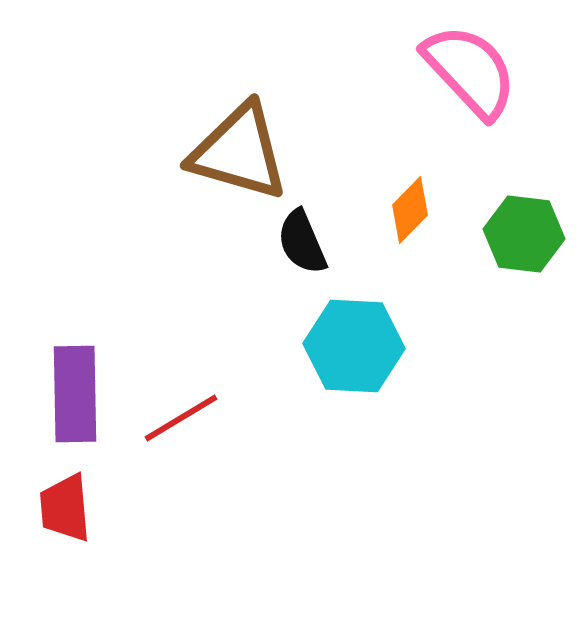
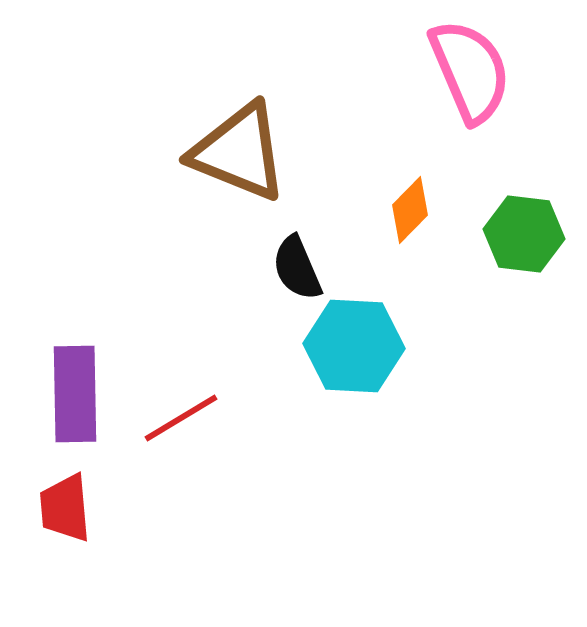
pink semicircle: rotated 20 degrees clockwise
brown triangle: rotated 6 degrees clockwise
black semicircle: moved 5 px left, 26 px down
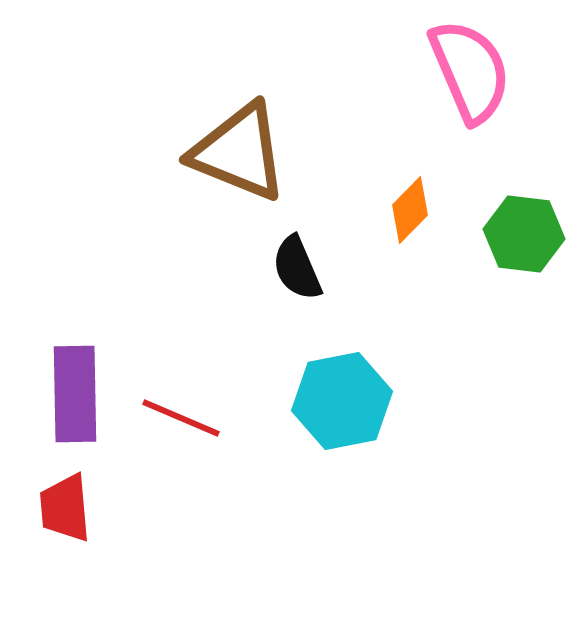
cyan hexagon: moved 12 px left, 55 px down; rotated 14 degrees counterclockwise
red line: rotated 54 degrees clockwise
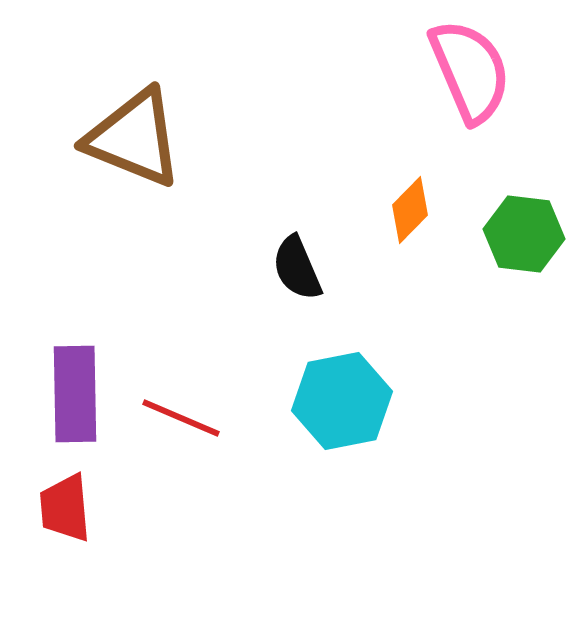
brown triangle: moved 105 px left, 14 px up
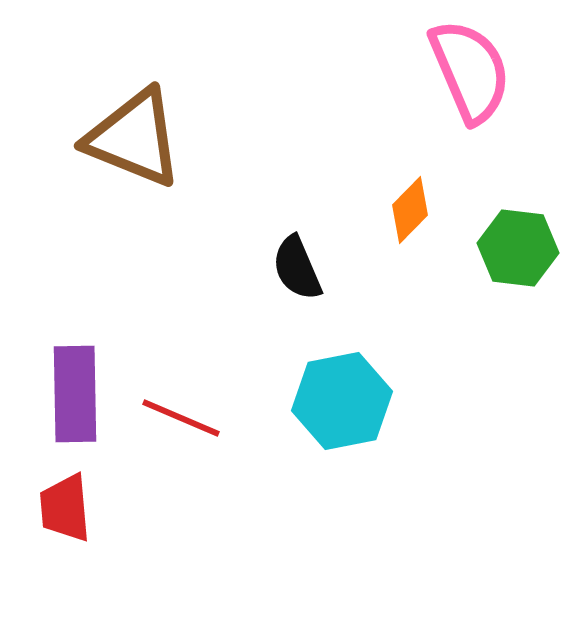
green hexagon: moved 6 px left, 14 px down
